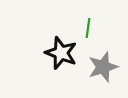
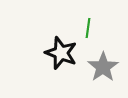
gray star: rotated 16 degrees counterclockwise
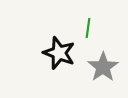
black star: moved 2 px left
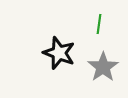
green line: moved 11 px right, 4 px up
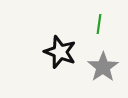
black star: moved 1 px right, 1 px up
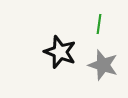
gray star: moved 2 px up; rotated 20 degrees counterclockwise
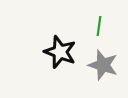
green line: moved 2 px down
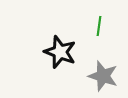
gray star: moved 11 px down
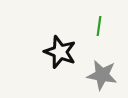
gray star: moved 1 px left, 1 px up; rotated 8 degrees counterclockwise
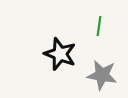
black star: moved 2 px down
